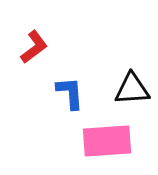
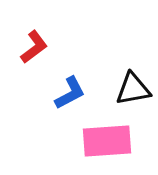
black triangle: moved 1 px right; rotated 6 degrees counterclockwise
blue L-shape: rotated 66 degrees clockwise
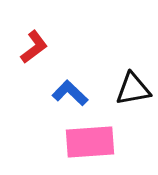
blue L-shape: rotated 108 degrees counterclockwise
pink rectangle: moved 17 px left, 1 px down
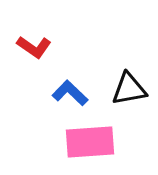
red L-shape: rotated 72 degrees clockwise
black triangle: moved 4 px left
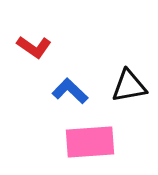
black triangle: moved 3 px up
blue L-shape: moved 2 px up
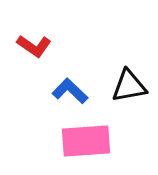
red L-shape: moved 1 px up
pink rectangle: moved 4 px left, 1 px up
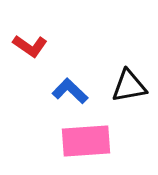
red L-shape: moved 4 px left
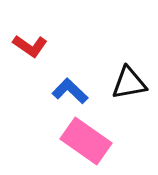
black triangle: moved 3 px up
pink rectangle: rotated 39 degrees clockwise
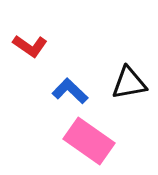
pink rectangle: moved 3 px right
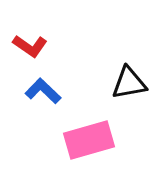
blue L-shape: moved 27 px left
pink rectangle: moved 1 px up; rotated 51 degrees counterclockwise
